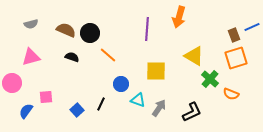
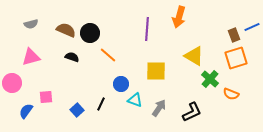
cyan triangle: moved 3 px left
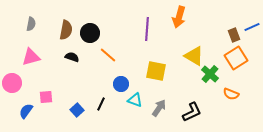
gray semicircle: rotated 64 degrees counterclockwise
brown semicircle: rotated 78 degrees clockwise
orange square: rotated 15 degrees counterclockwise
yellow square: rotated 10 degrees clockwise
green cross: moved 5 px up
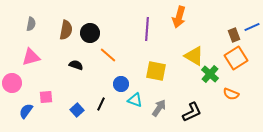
black semicircle: moved 4 px right, 8 px down
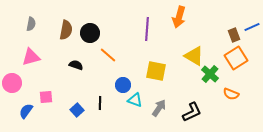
blue circle: moved 2 px right, 1 px down
black line: moved 1 px left, 1 px up; rotated 24 degrees counterclockwise
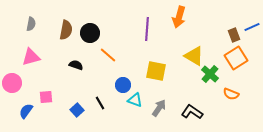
black line: rotated 32 degrees counterclockwise
black L-shape: rotated 120 degrees counterclockwise
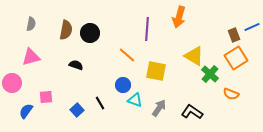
orange line: moved 19 px right
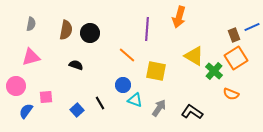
green cross: moved 4 px right, 3 px up
pink circle: moved 4 px right, 3 px down
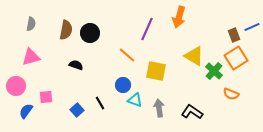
purple line: rotated 20 degrees clockwise
gray arrow: rotated 42 degrees counterclockwise
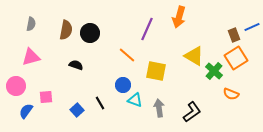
black L-shape: rotated 110 degrees clockwise
